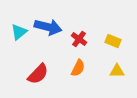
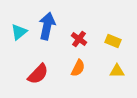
blue arrow: moved 1 px left, 1 px up; rotated 92 degrees counterclockwise
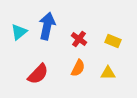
yellow triangle: moved 9 px left, 2 px down
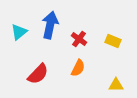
blue arrow: moved 3 px right, 1 px up
yellow triangle: moved 8 px right, 12 px down
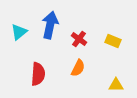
red semicircle: rotated 40 degrees counterclockwise
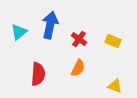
yellow triangle: moved 1 px left, 1 px down; rotated 21 degrees clockwise
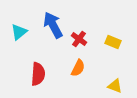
blue arrow: moved 3 px right; rotated 40 degrees counterclockwise
yellow rectangle: moved 1 px down
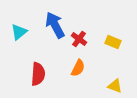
blue arrow: moved 2 px right
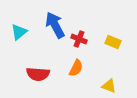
red cross: rotated 14 degrees counterclockwise
orange semicircle: moved 2 px left
red semicircle: rotated 90 degrees clockwise
yellow triangle: moved 6 px left
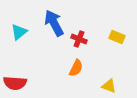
blue arrow: moved 1 px left, 2 px up
yellow rectangle: moved 4 px right, 5 px up
red semicircle: moved 23 px left, 9 px down
